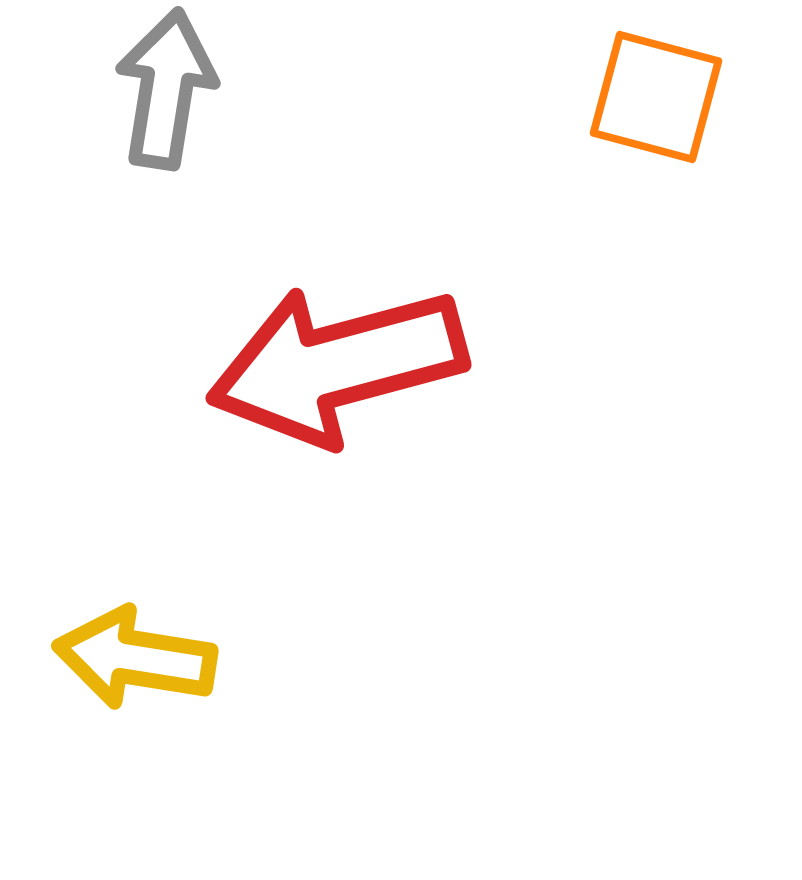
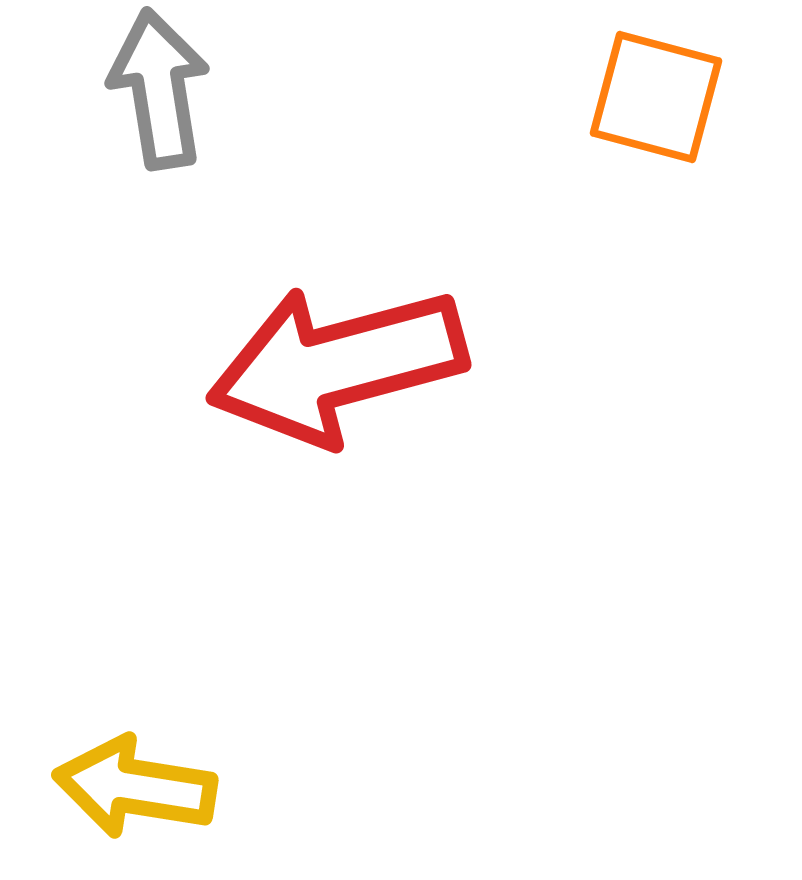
gray arrow: moved 7 px left; rotated 18 degrees counterclockwise
yellow arrow: moved 129 px down
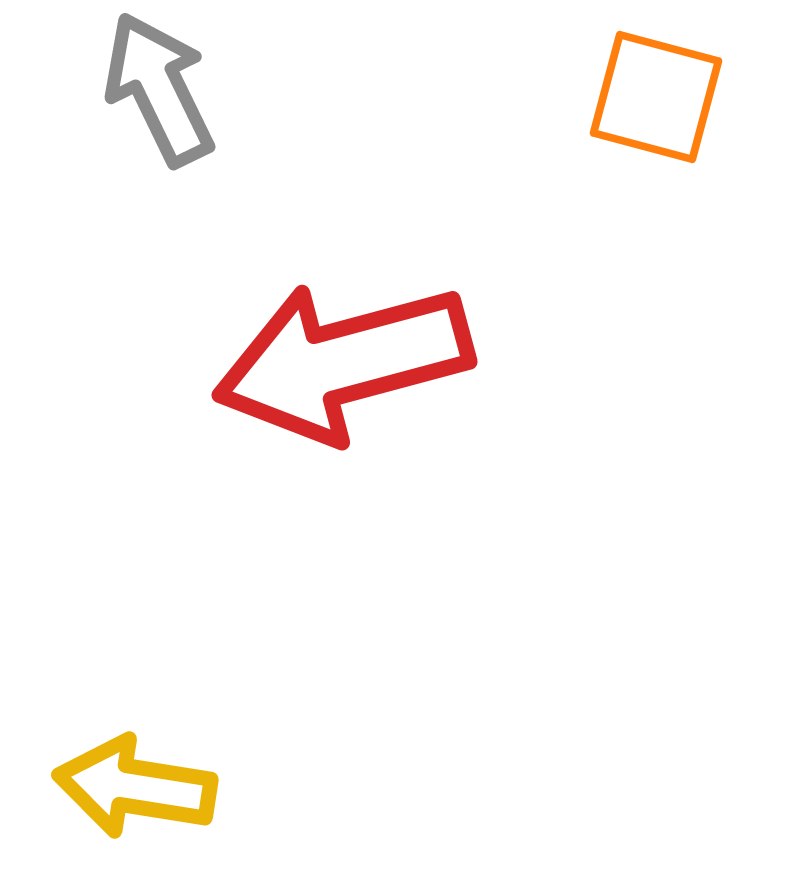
gray arrow: rotated 17 degrees counterclockwise
red arrow: moved 6 px right, 3 px up
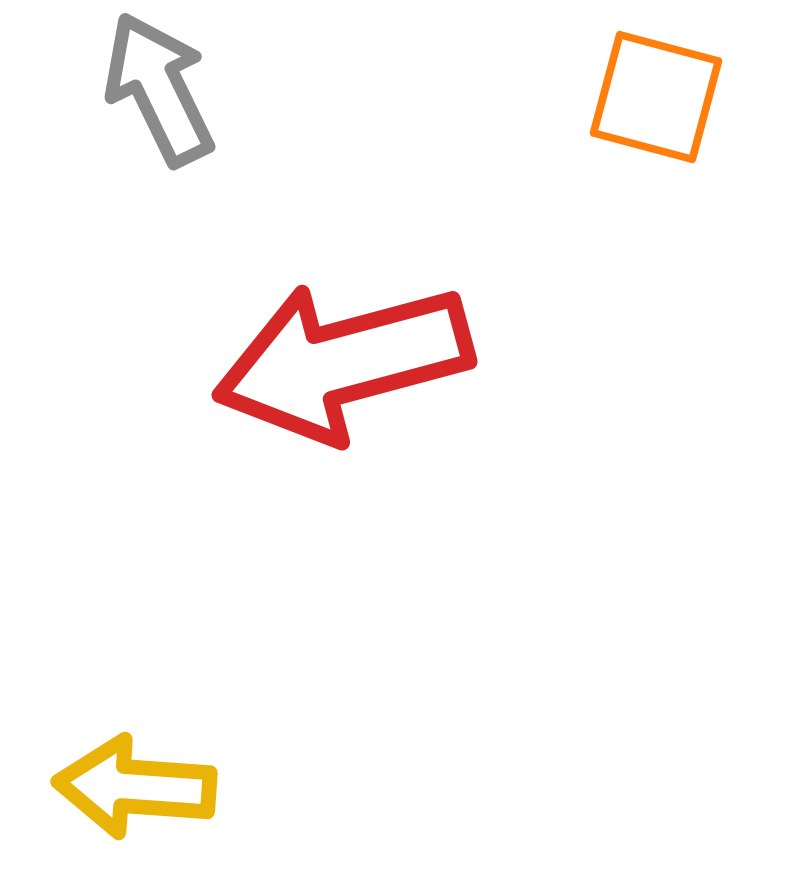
yellow arrow: rotated 5 degrees counterclockwise
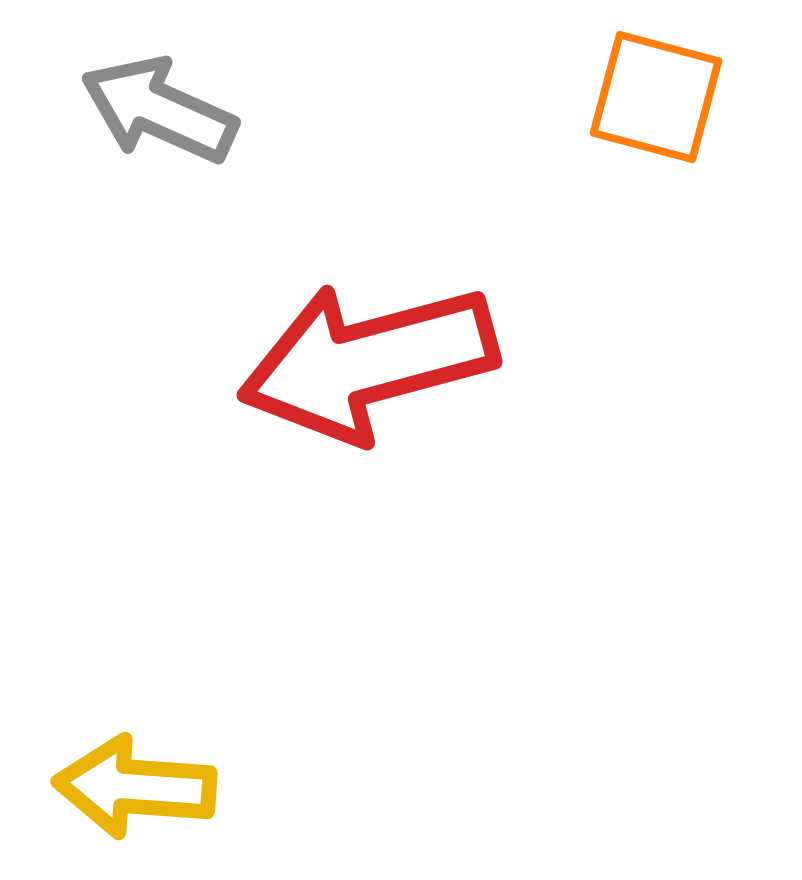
gray arrow: moved 21 px down; rotated 40 degrees counterclockwise
red arrow: moved 25 px right
